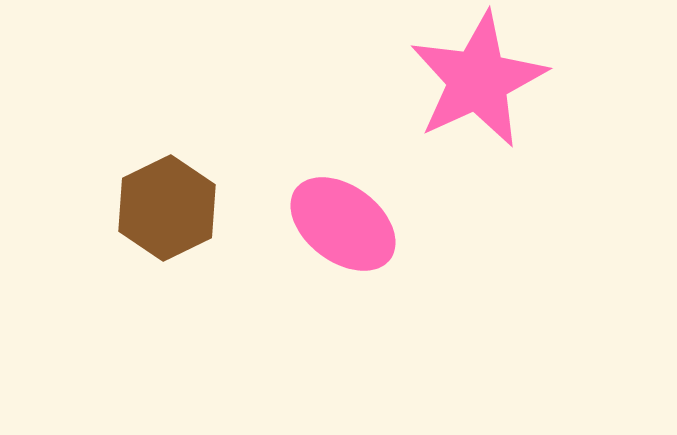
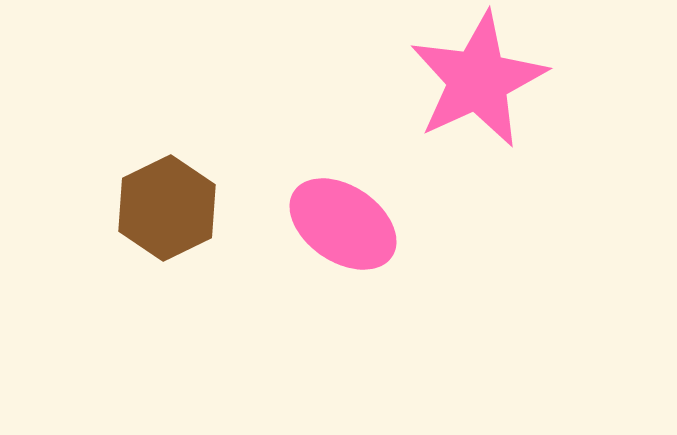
pink ellipse: rotated 3 degrees counterclockwise
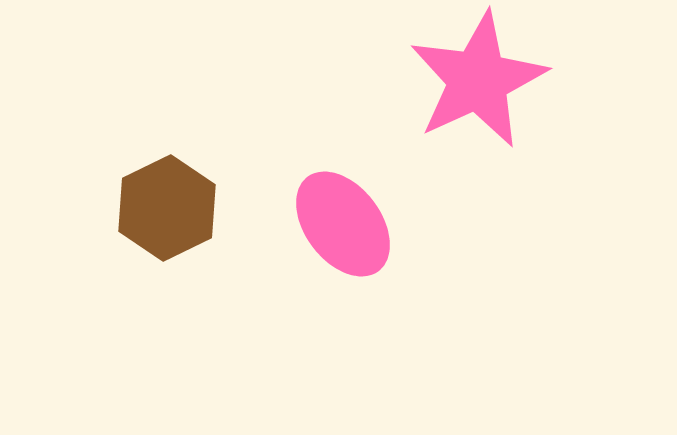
pink ellipse: rotated 19 degrees clockwise
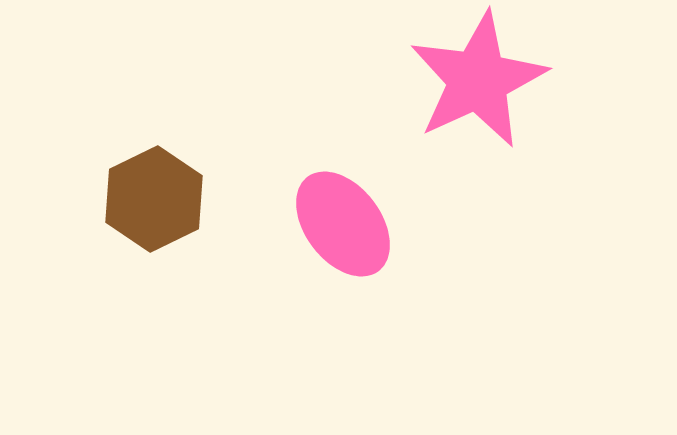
brown hexagon: moved 13 px left, 9 px up
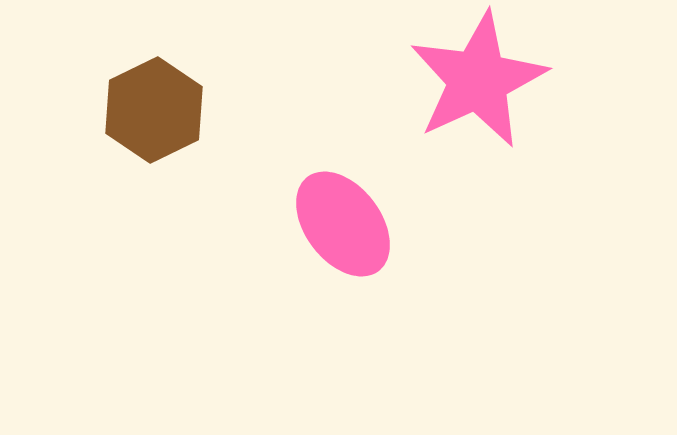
brown hexagon: moved 89 px up
